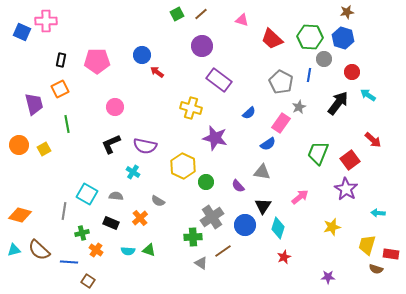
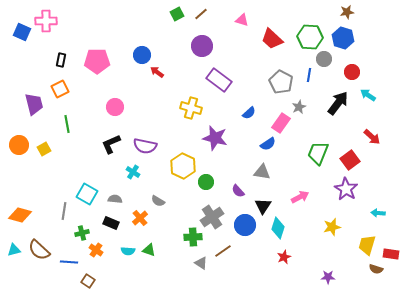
red arrow at (373, 140): moved 1 px left, 3 px up
purple semicircle at (238, 186): moved 5 px down
gray semicircle at (116, 196): moved 1 px left, 3 px down
pink arrow at (300, 197): rotated 12 degrees clockwise
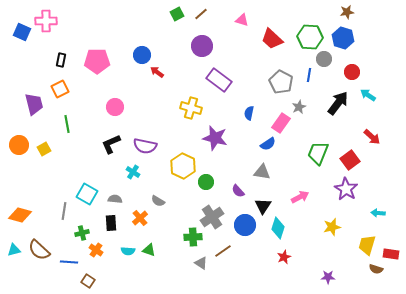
blue semicircle at (249, 113): rotated 144 degrees clockwise
black rectangle at (111, 223): rotated 63 degrees clockwise
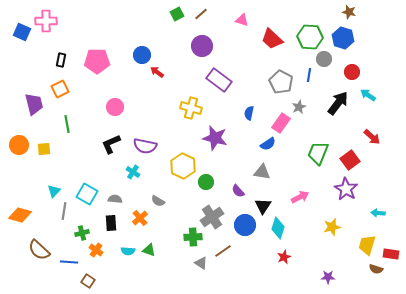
brown star at (347, 12): moved 2 px right; rotated 24 degrees clockwise
yellow square at (44, 149): rotated 24 degrees clockwise
cyan triangle at (14, 250): moved 40 px right, 59 px up; rotated 32 degrees counterclockwise
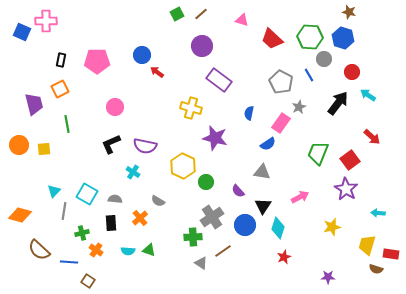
blue line at (309, 75): rotated 40 degrees counterclockwise
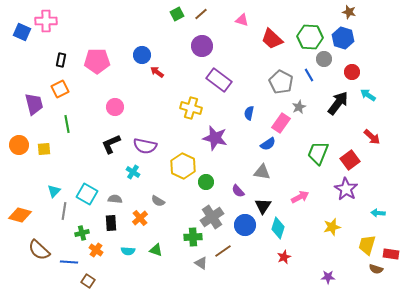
green triangle at (149, 250): moved 7 px right
